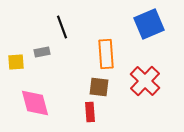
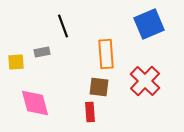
black line: moved 1 px right, 1 px up
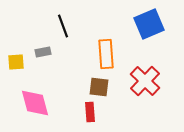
gray rectangle: moved 1 px right
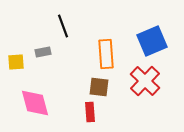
blue square: moved 3 px right, 17 px down
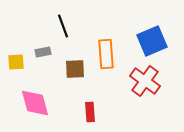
red cross: rotated 8 degrees counterclockwise
brown square: moved 24 px left, 18 px up; rotated 10 degrees counterclockwise
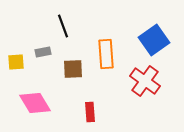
blue square: moved 2 px right, 1 px up; rotated 12 degrees counterclockwise
brown square: moved 2 px left
pink diamond: rotated 16 degrees counterclockwise
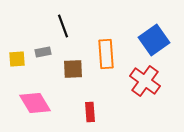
yellow square: moved 1 px right, 3 px up
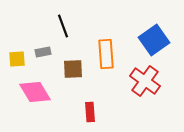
pink diamond: moved 11 px up
